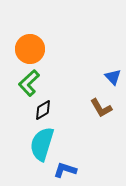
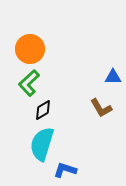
blue triangle: rotated 48 degrees counterclockwise
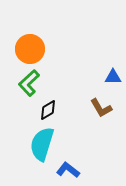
black diamond: moved 5 px right
blue L-shape: moved 3 px right; rotated 20 degrees clockwise
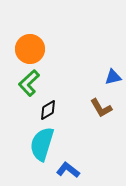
blue triangle: rotated 12 degrees counterclockwise
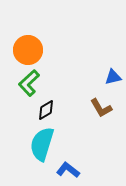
orange circle: moved 2 px left, 1 px down
black diamond: moved 2 px left
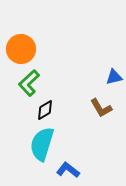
orange circle: moved 7 px left, 1 px up
blue triangle: moved 1 px right
black diamond: moved 1 px left
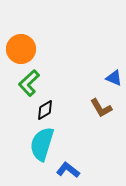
blue triangle: moved 1 px down; rotated 36 degrees clockwise
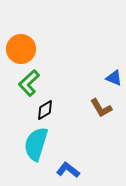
cyan semicircle: moved 6 px left
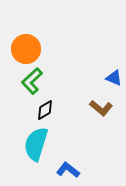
orange circle: moved 5 px right
green L-shape: moved 3 px right, 2 px up
brown L-shape: rotated 20 degrees counterclockwise
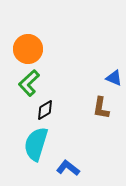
orange circle: moved 2 px right
green L-shape: moved 3 px left, 2 px down
brown L-shape: rotated 60 degrees clockwise
blue L-shape: moved 2 px up
